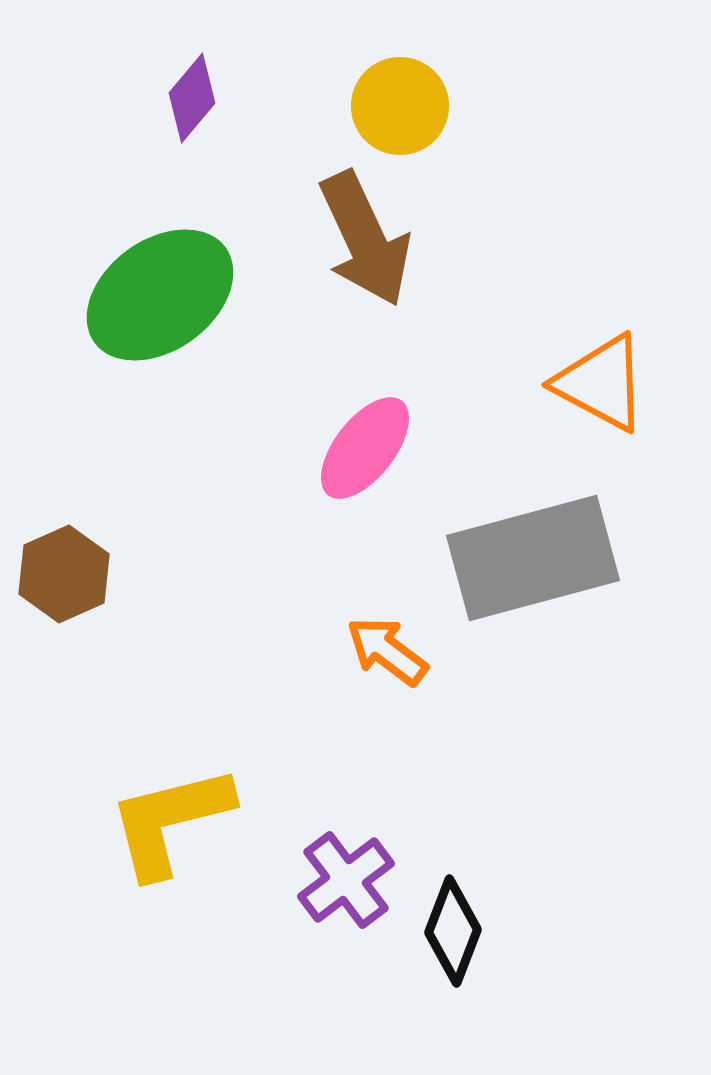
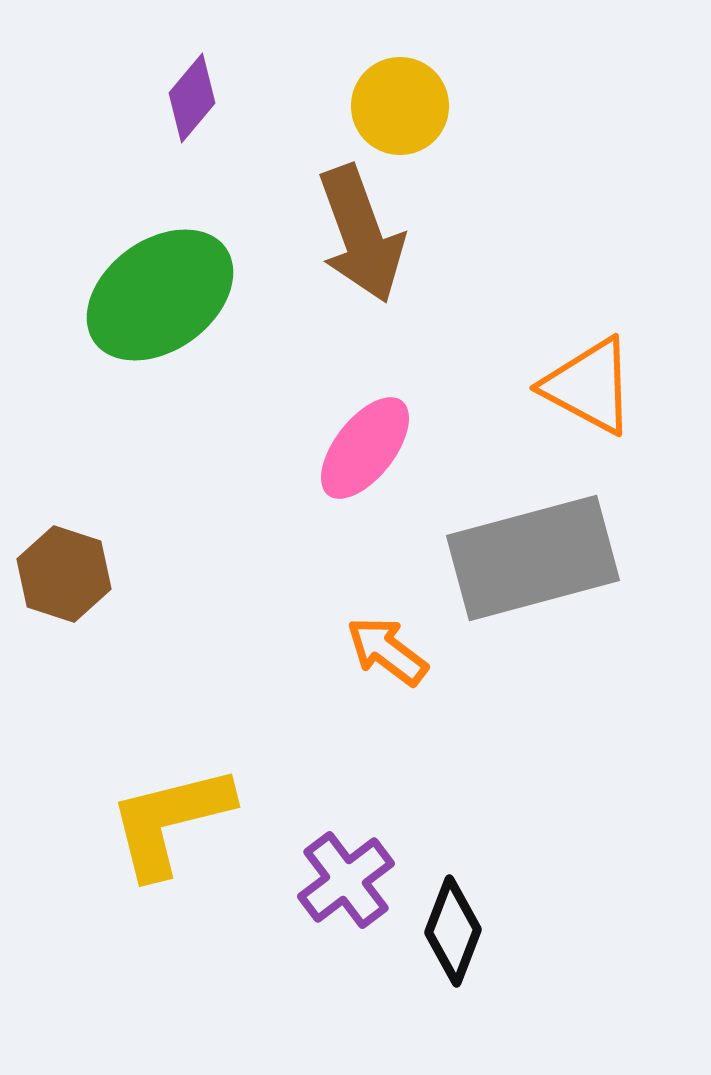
brown arrow: moved 4 px left, 5 px up; rotated 5 degrees clockwise
orange triangle: moved 12 px left, 3 px down
brown hexagon: rotated 18 degrees counterclockwise
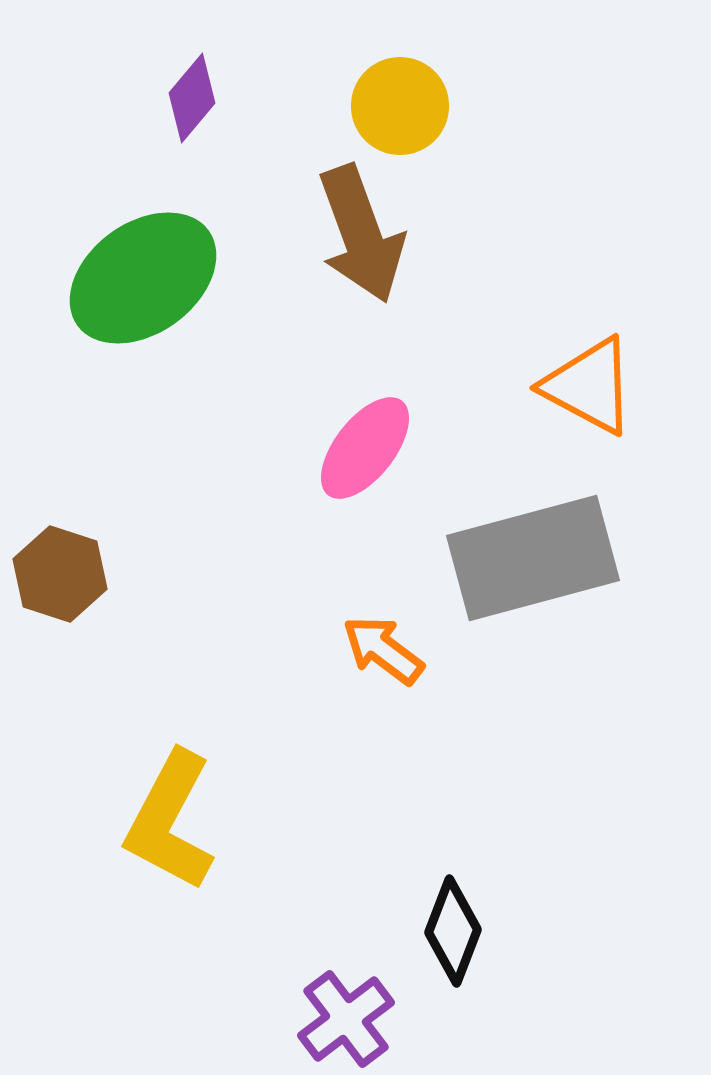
green ellipse: moved 17 px left, 17 px up
brown hexagon: moved 4 px left
orange arrow: moved 4 px left, 1 px up
yellow L-shape: rotated 48 degrees counterclockwise
purple cross: moved 139 px down
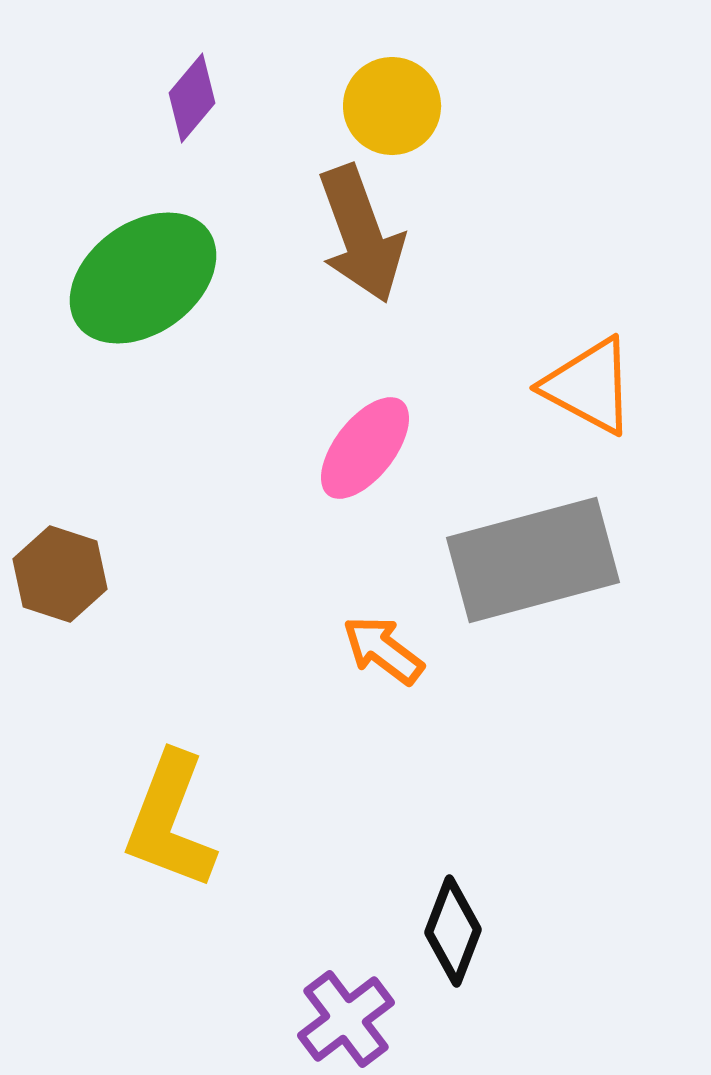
yellow circle: moved 8 px left
gray rectangle: moved 2 px down
yellow L-shape: rotated 7 degrees counterclockwise
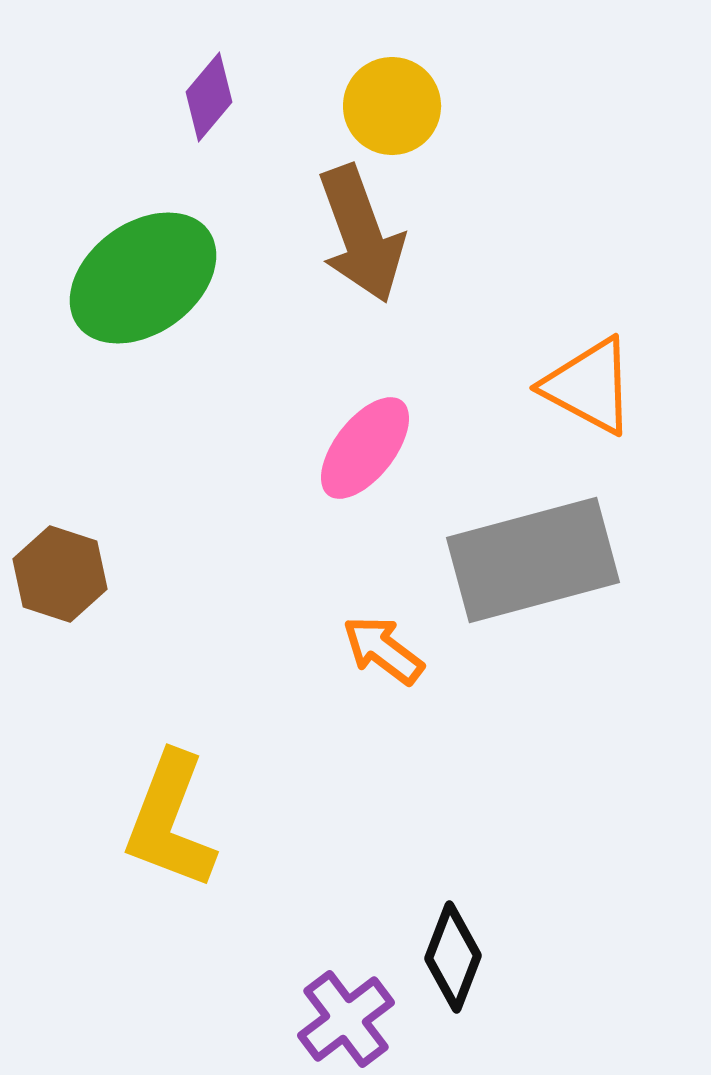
purple diamond: moved 17 px right, 1 px up
black diamond: moved 26 px down
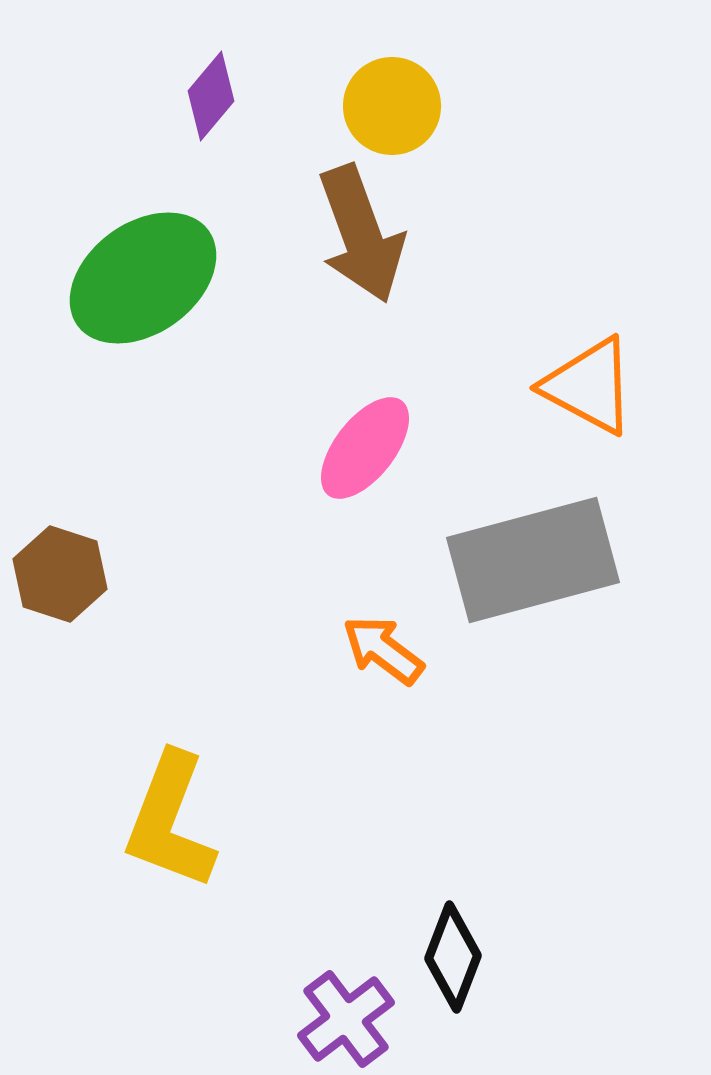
purple diamond: moved 2 px right, 1 px up
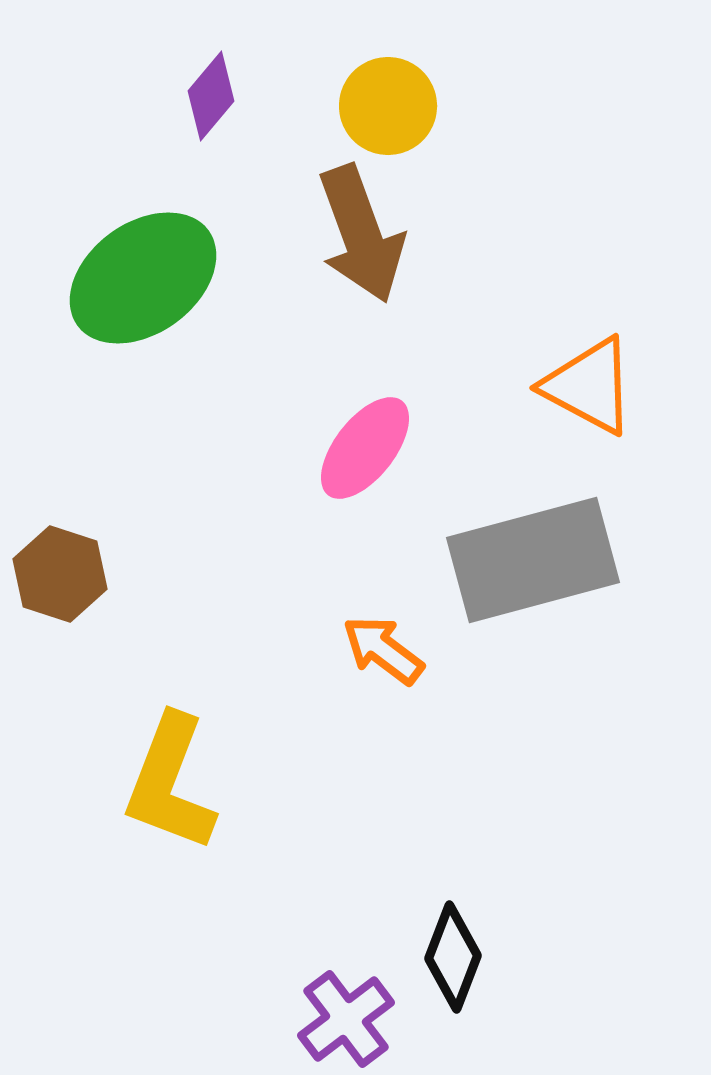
yellow circle: moved 4 px left
yellow L-shape: moved 38 px up
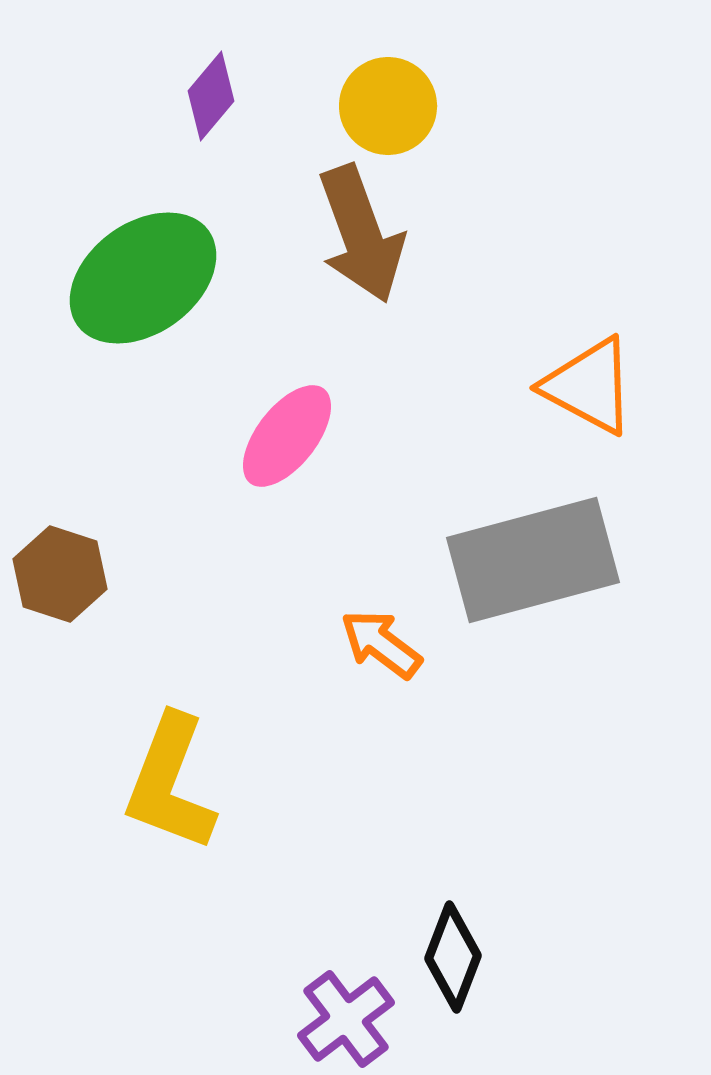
pink ellipse: moved 78 px left, 12 px up
orange arrow: moved 2 px left, 6 px up
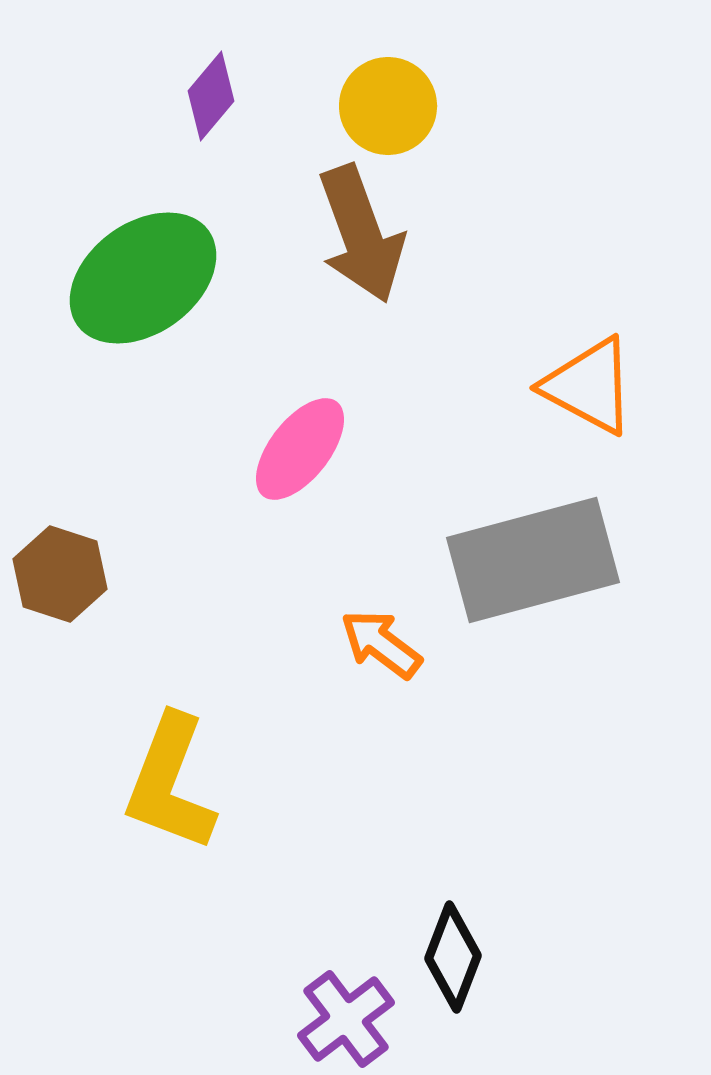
pink ellipse: moved 13 px right, 13 px down
